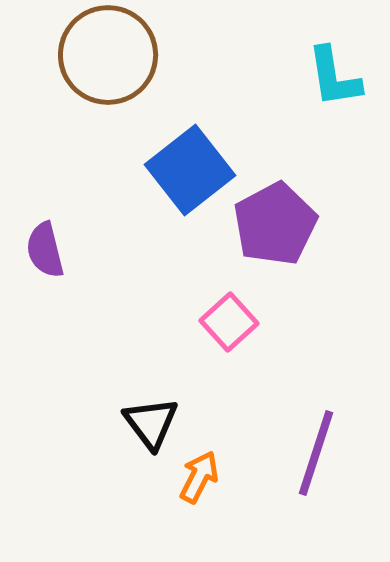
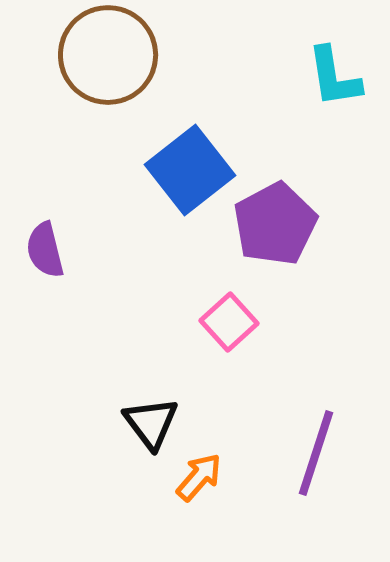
orange arrow: rotated 14 degrees clockwise
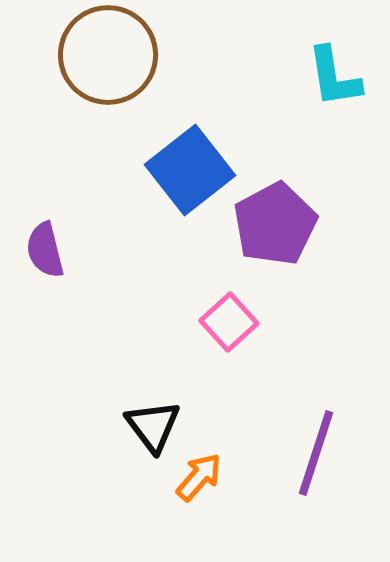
black triangle: moved 2 px right, 3 px down
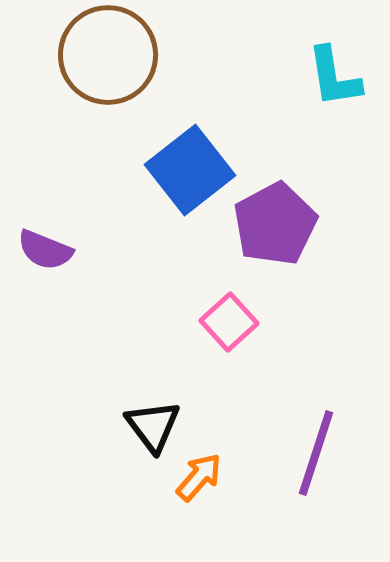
purple semicircle: rotated 54 degrees counterclockwise
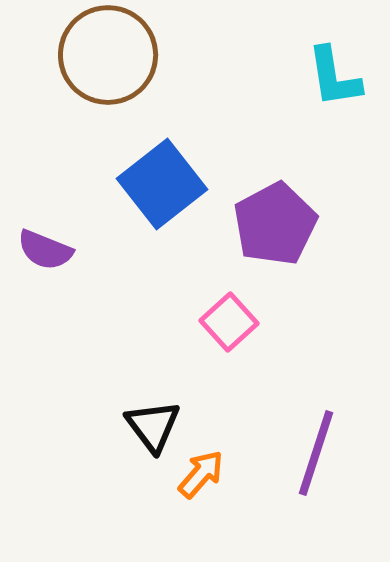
blue square: moved 28 px left, 14 px down
orange arrow: moved 2 px right, 3 px up
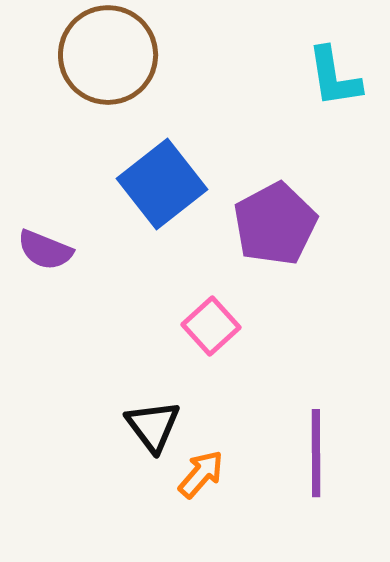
pink square: moved 18 px left, 4 px down
purple line: rotated 18 degrees counterclockwise
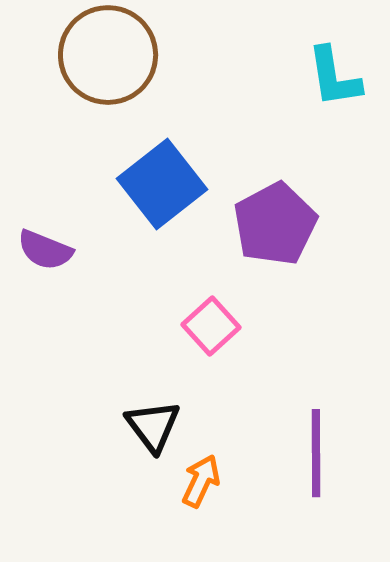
orange arrow: moved 7 px down; rotated 16 degrees counterclockwise
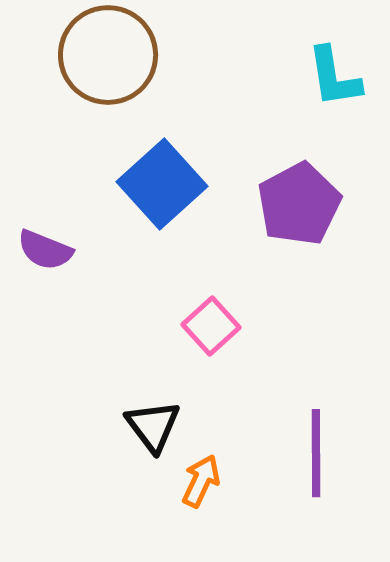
blue square: rotated 4 degrees counterclockwise
purple pentagon: moved 24 px right, 20 px up
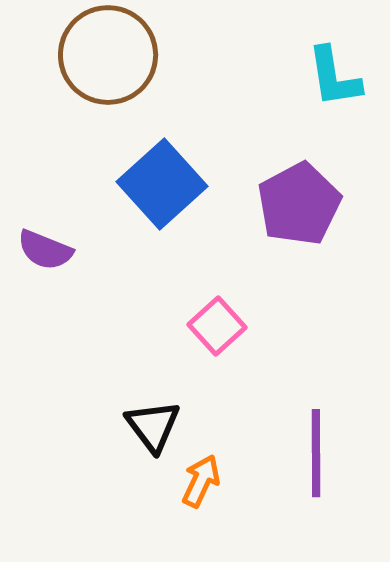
pink square: moved 6 px right
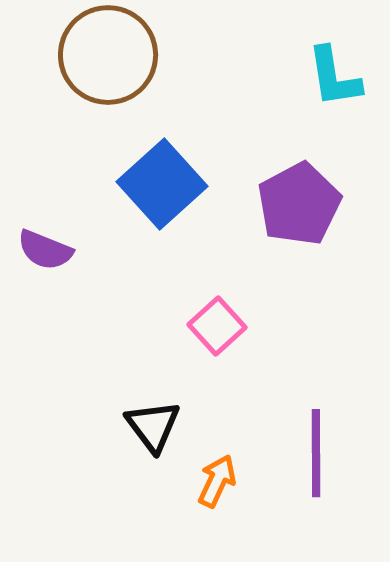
orange arrow: moved 16 px right
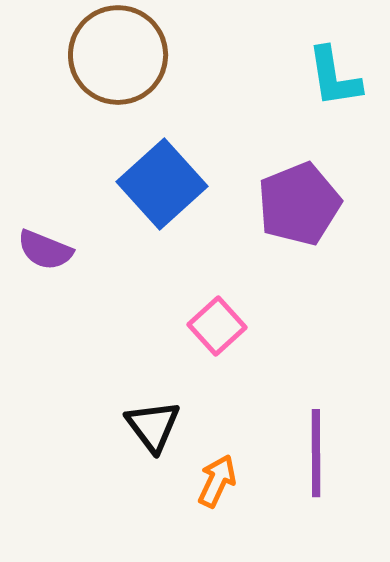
brown circle: moved 10 px right
purple pentagon: rotated 6 degrees clockwise
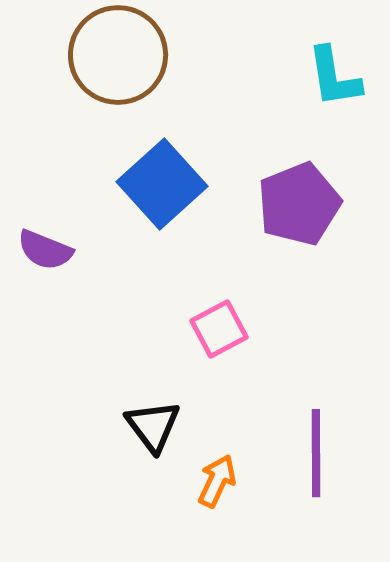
pink square: moved 2 px right, 3 px down; rotated 14 degrees clockwise
